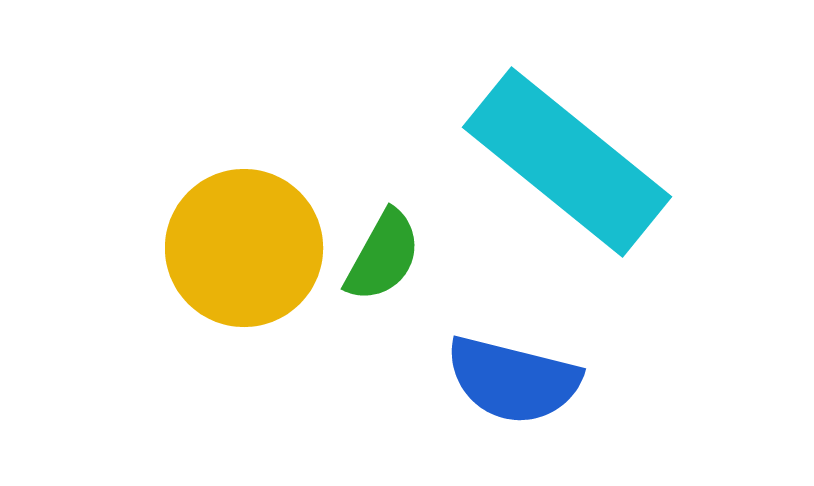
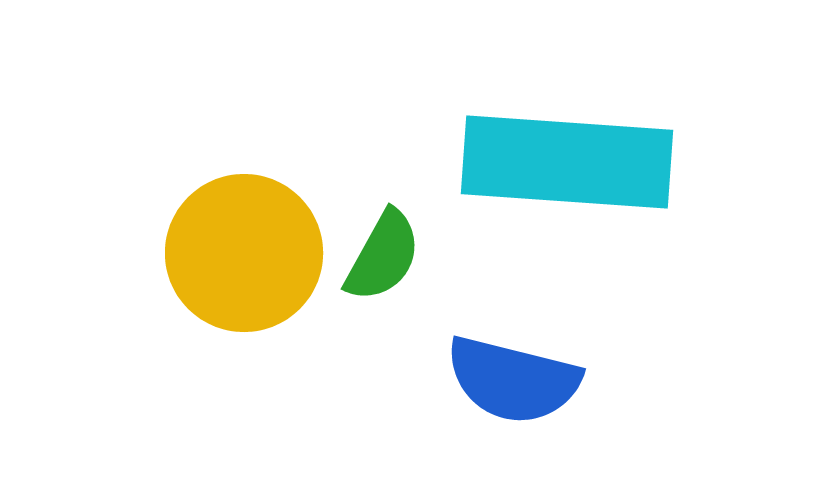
cyan rectangle: rotated 35 degrees counterclockwise
yellow circle: moved 5 px down
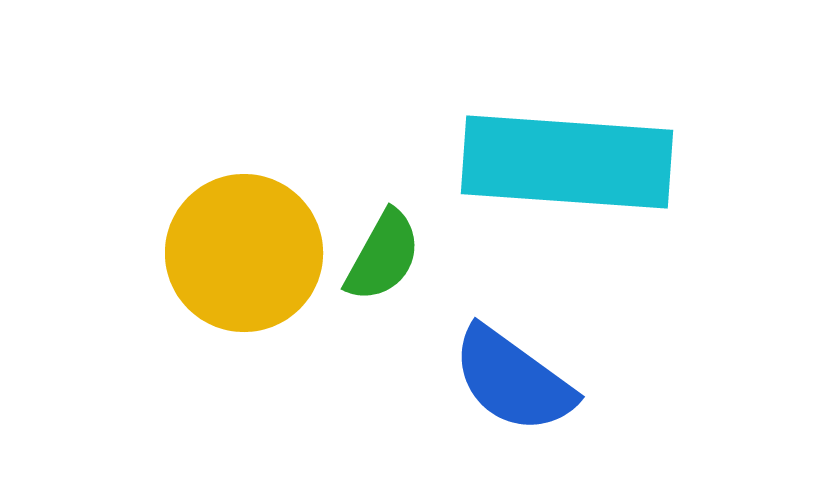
blue semicircle: rotated 22 degrees clockwise
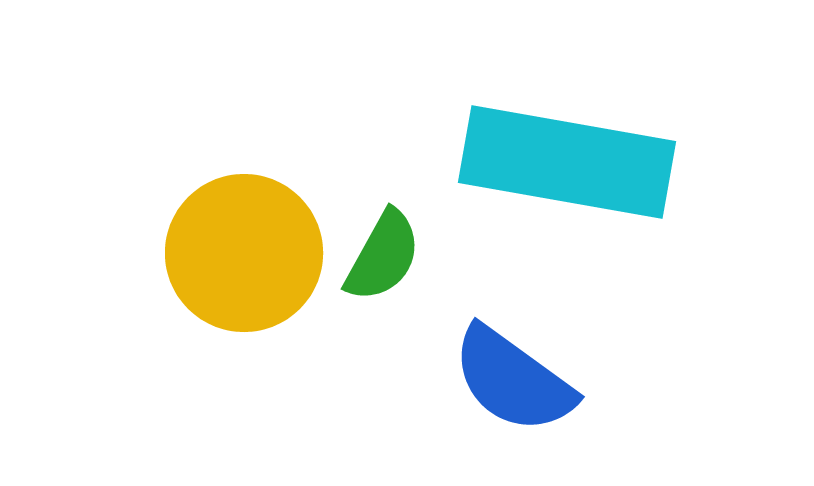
cyan rectangle: rotated 6 degrees clockwise
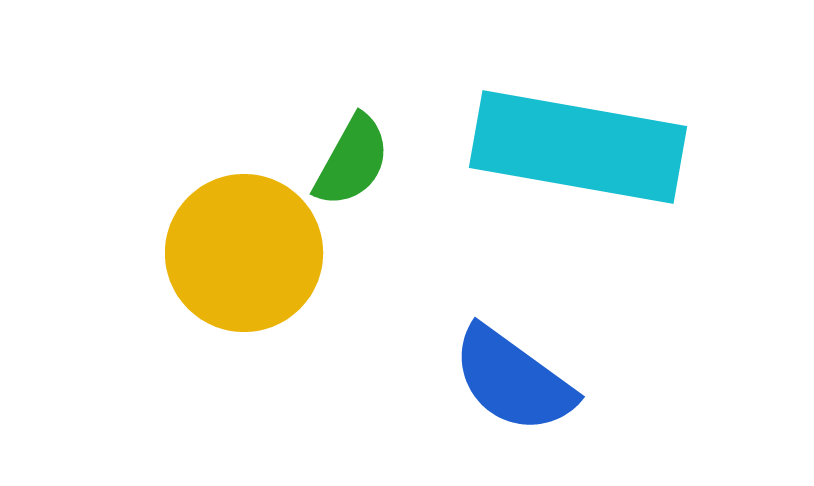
cyan rectangle: moved 11 px right, 15 px up
green semicircle: moved 31 px left, 95 px up
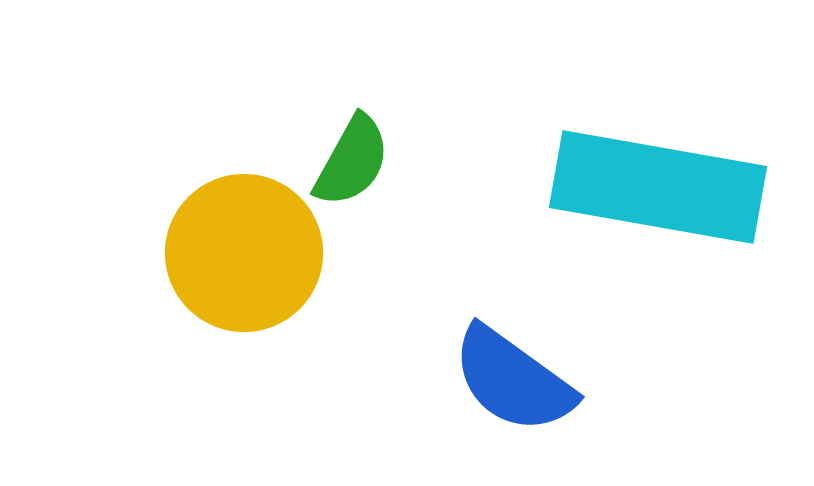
cyan rectangle: moved 80 px right, 40 px down
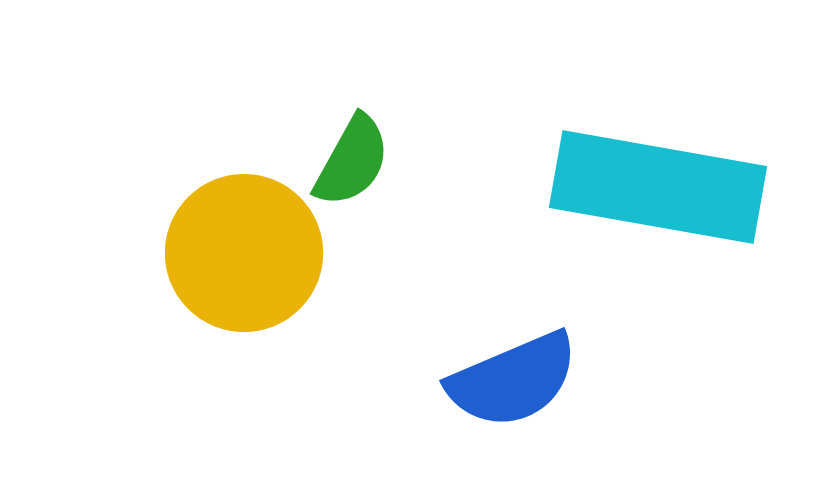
blue semicircle: rotated 59 degrees counterclockwise
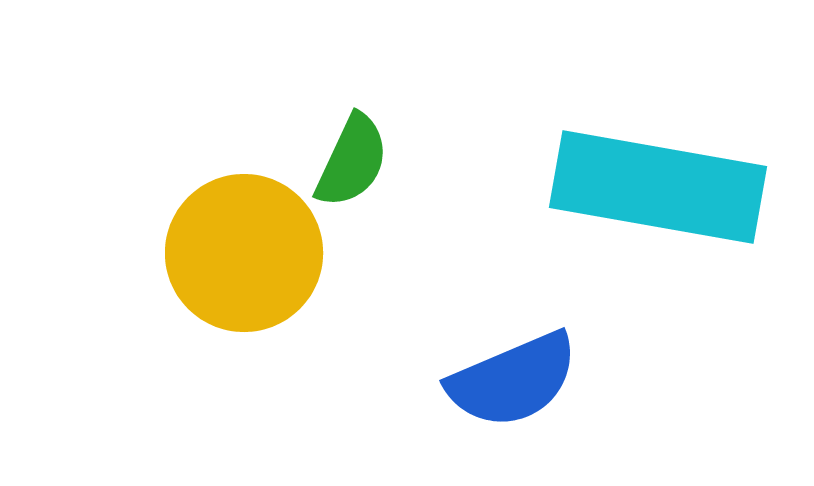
green semicircle: rotated 4 degrees counterclockwise
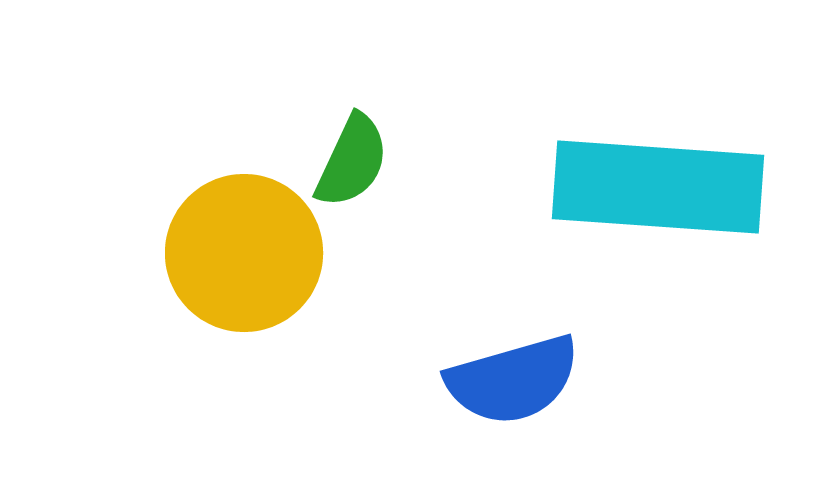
cyan rectangle: rotated 6 degrees counterclockwise
blue semicircle: rotated 7 degrees clockwise
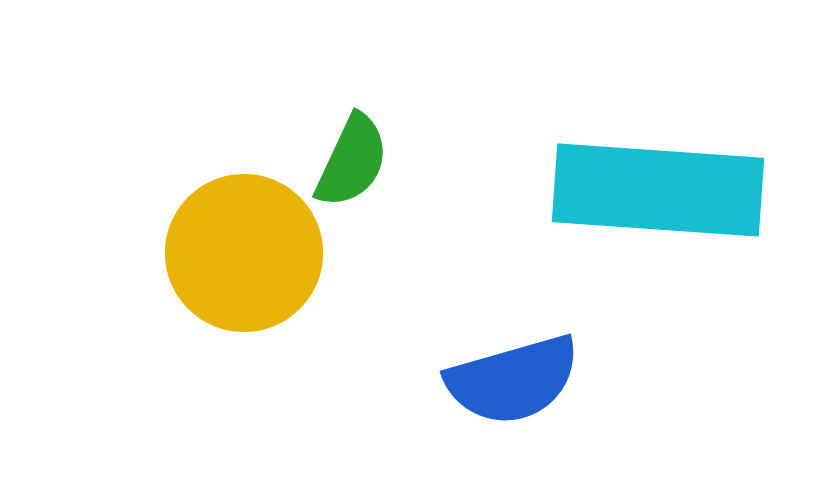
cyan rectangle: moved 3 px down
